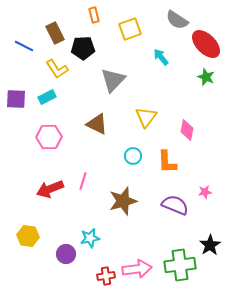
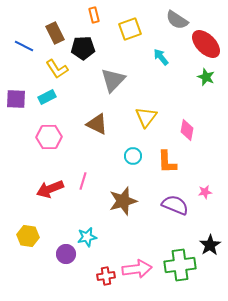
cyan star: moved 3 px left, 1 px up
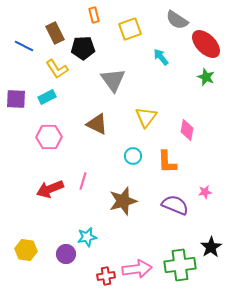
gray triangle: rotated 20 degrees counterclockwise
yellow hexagon: moved 2 px left, 14 px down
black star: moved 1 px right, 2 px down
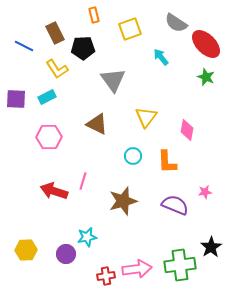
gray semicircle: moved 1 px left, 3 px down
red arrow: moved 4 px right, 2 px down; rotated 40 degrees clockwise
yellow hexagon: rotated 10 degrees counterclockwise
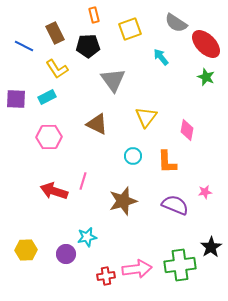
black pentagon: moved 5 px right, 2 px up
